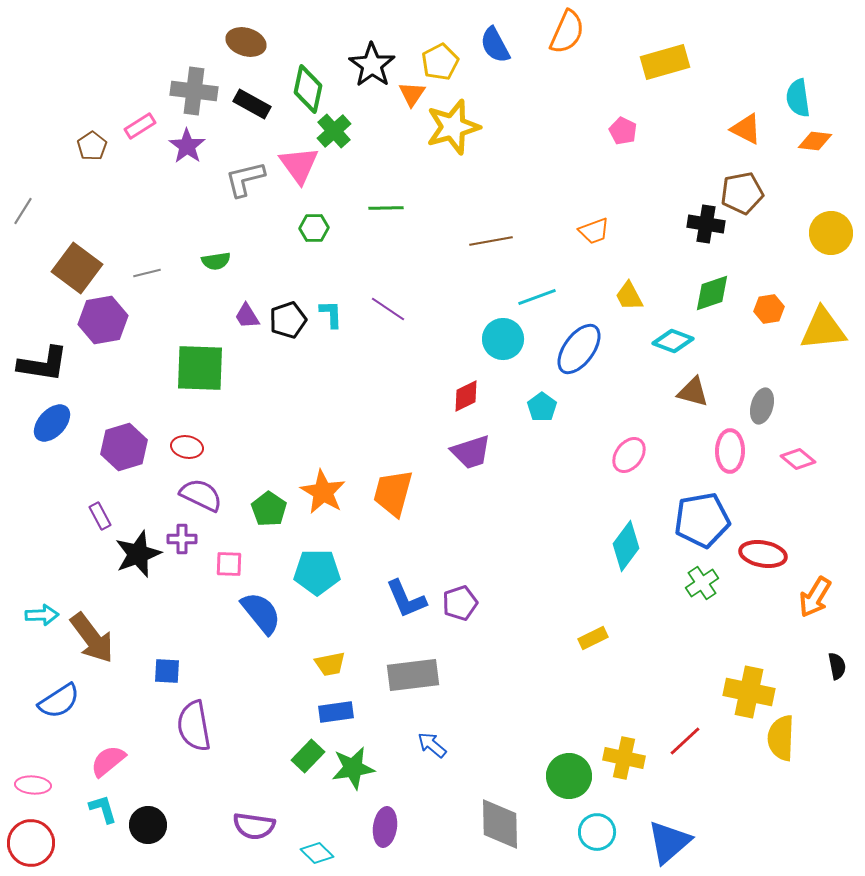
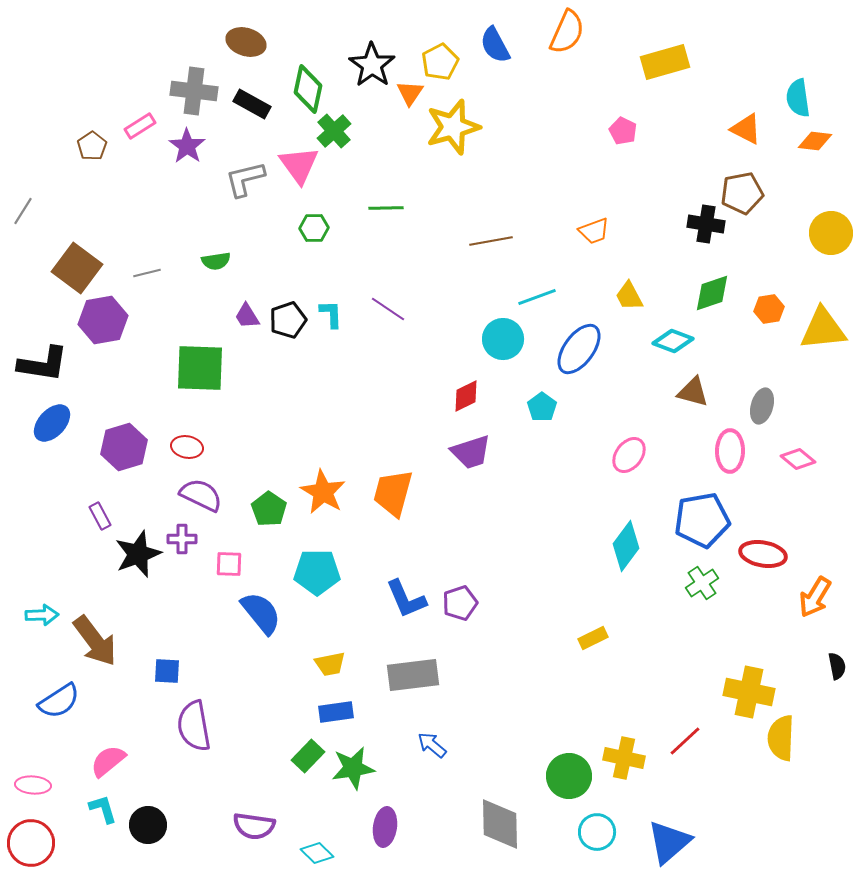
orange triangle at (412, 94): moved 2 px left, 1 px up
brown arrow at (92, 638): moved 3 px right, 3 px down
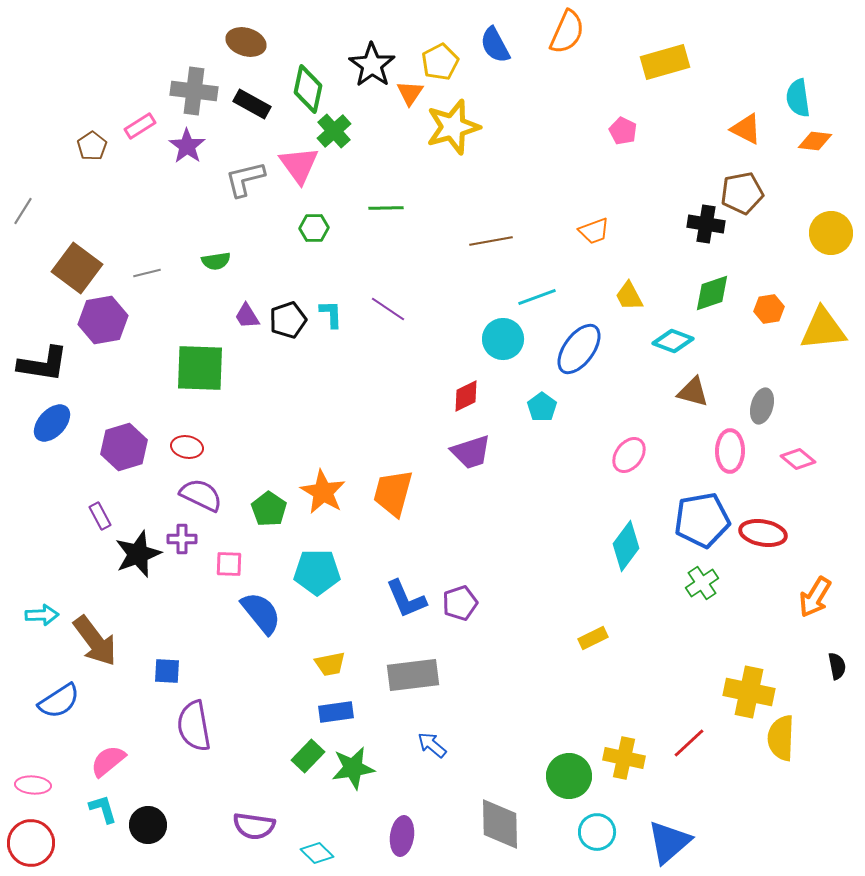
red ellipse at (763, 554): moved 21 px up
red line at (685, 741): moved 4 px right, 2 px down
purple ellipse at (385, 827): moved 17 px right, 9 px down
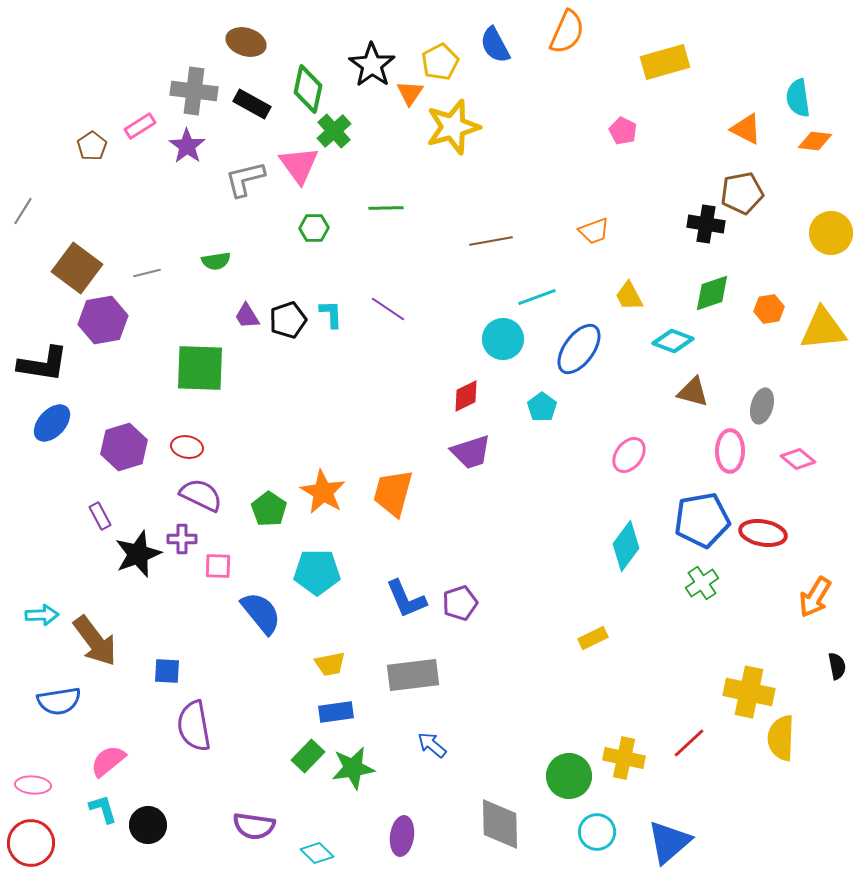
pink square at (229, 564): moved 11 px left, 2 px down
blue semicircle at (59, 701): rotated 24 degrees clockwise
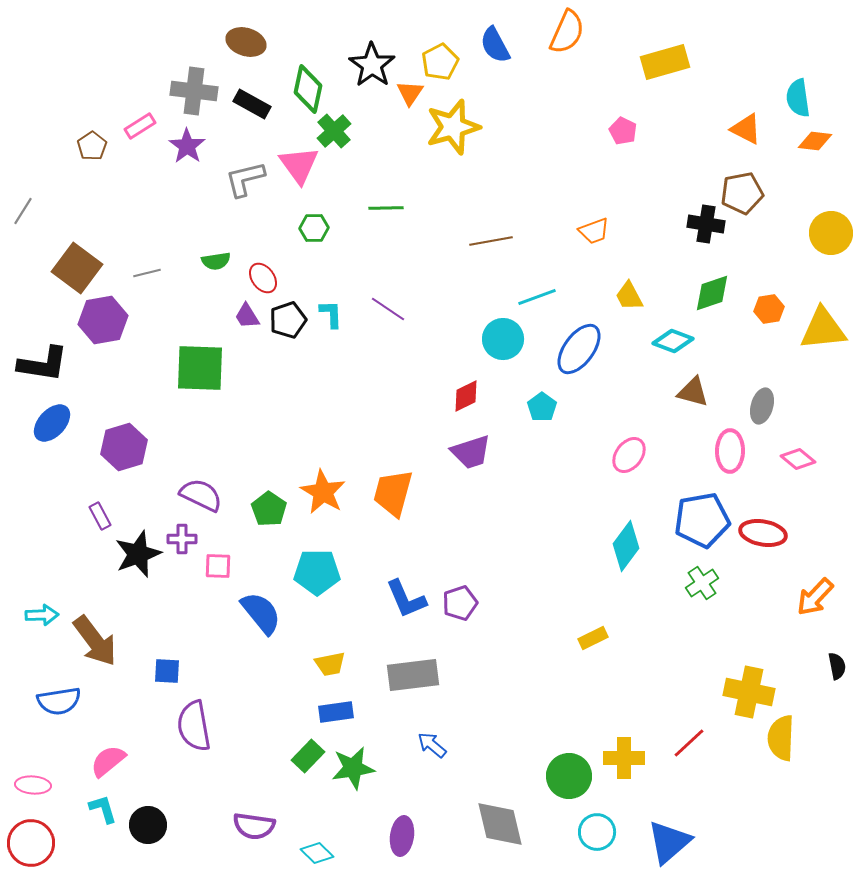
red ellipse at (187, 447): moved 76 px right, 169 px up; rotated 44 degrees clockwise
orange arrow at (815, 597): rotated 12 degrees clockwise
yellow cross at (624, 758): rotated 12 degrees counterclockwise
gray diamond at (500, 824): rotated 12 degrees counterclockwise
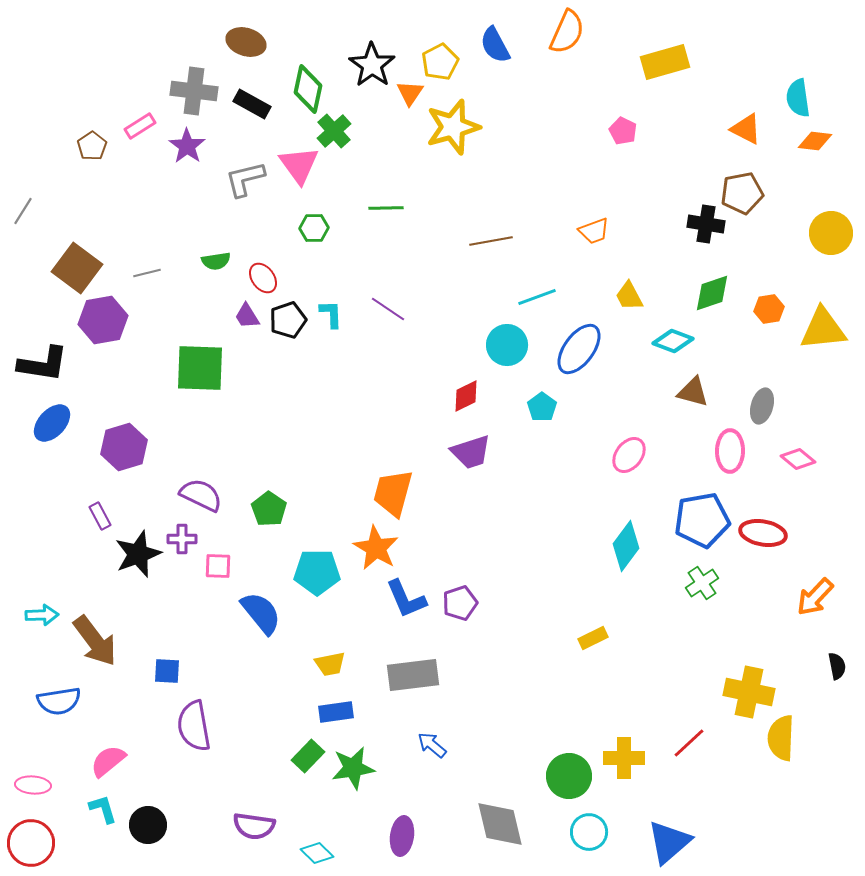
cyan circle at (503, 339): moved 4 px right, 6 px down
orange star at (323, 492): moved 53 px right, 56 px down
cyan circle at (597, 832): moved 8 px left
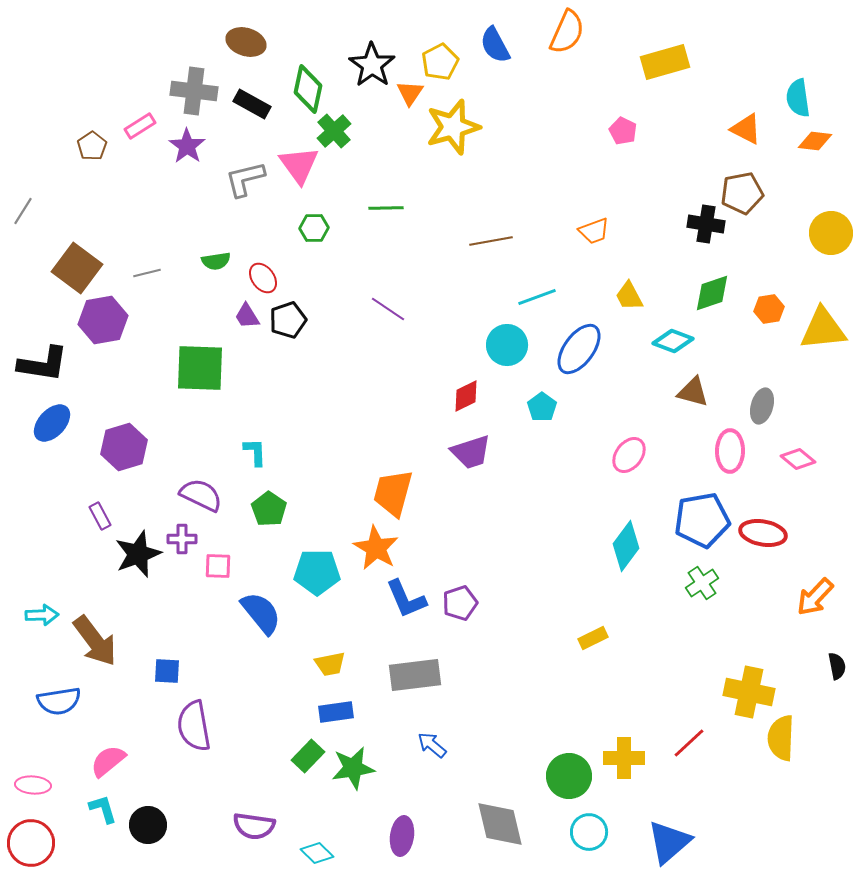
cyan L-shape at (331, 314): moved 76 px left, 138 px down
gray rectangle at (413, 675): moved 2 px right
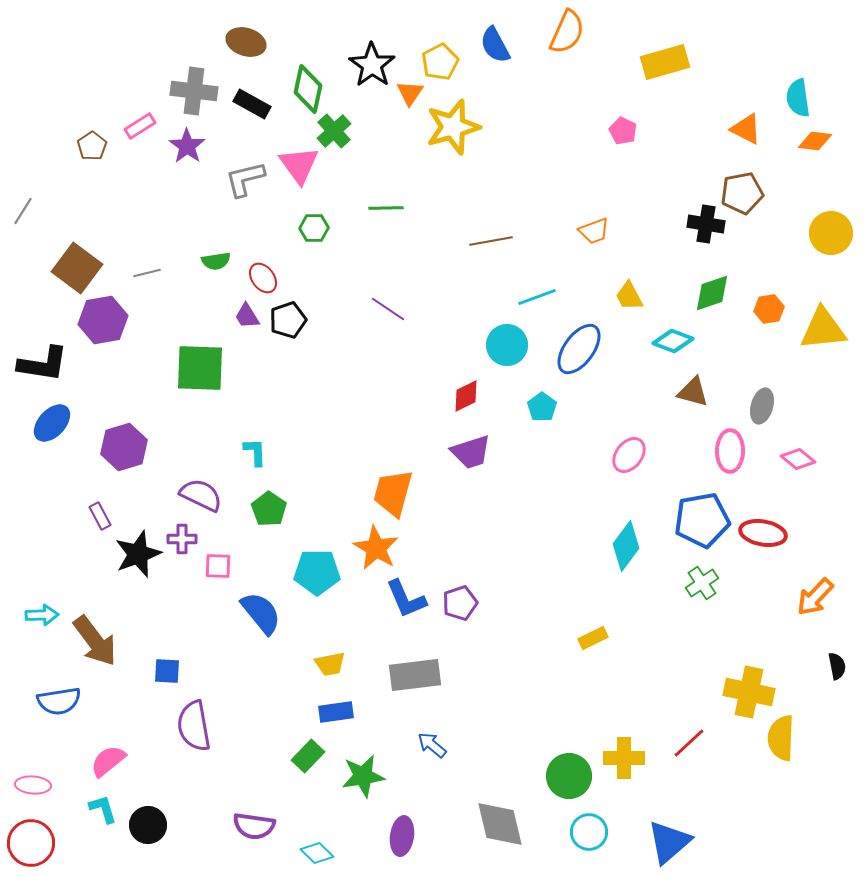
green star at (353, 768): moved 10 px right, 8 px down
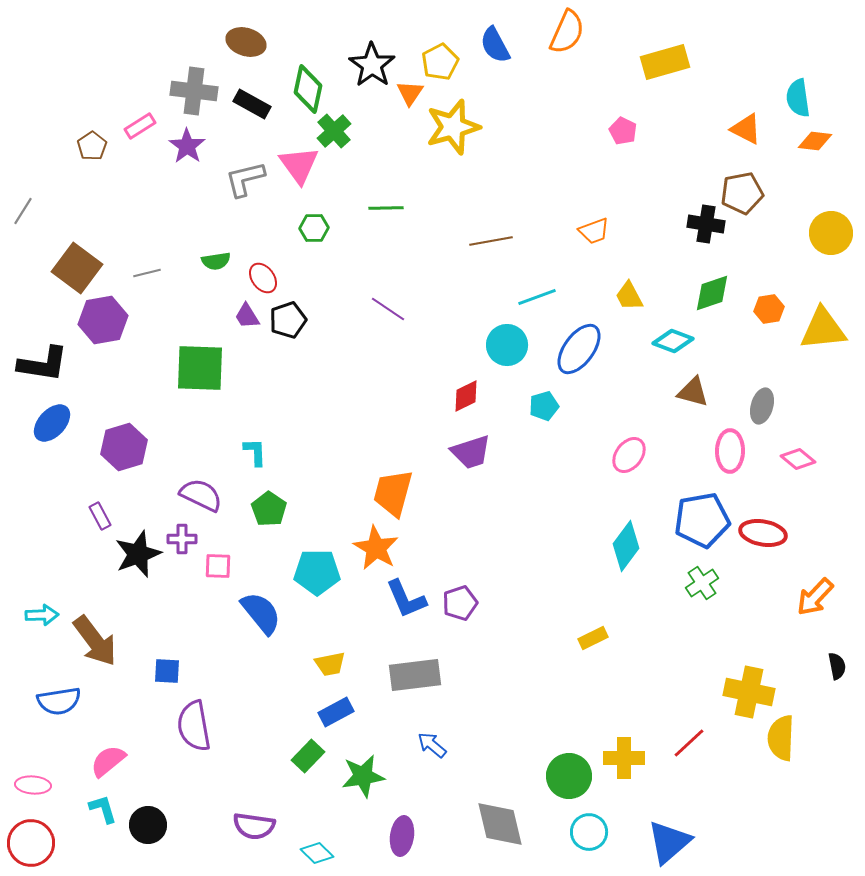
cyan pentagon at (542, 407): moved 2 px right, 1 px up; rotated 20 degrees clockwise
blue rectangle at (336, 712): rotated 20 degrees counterclockwise
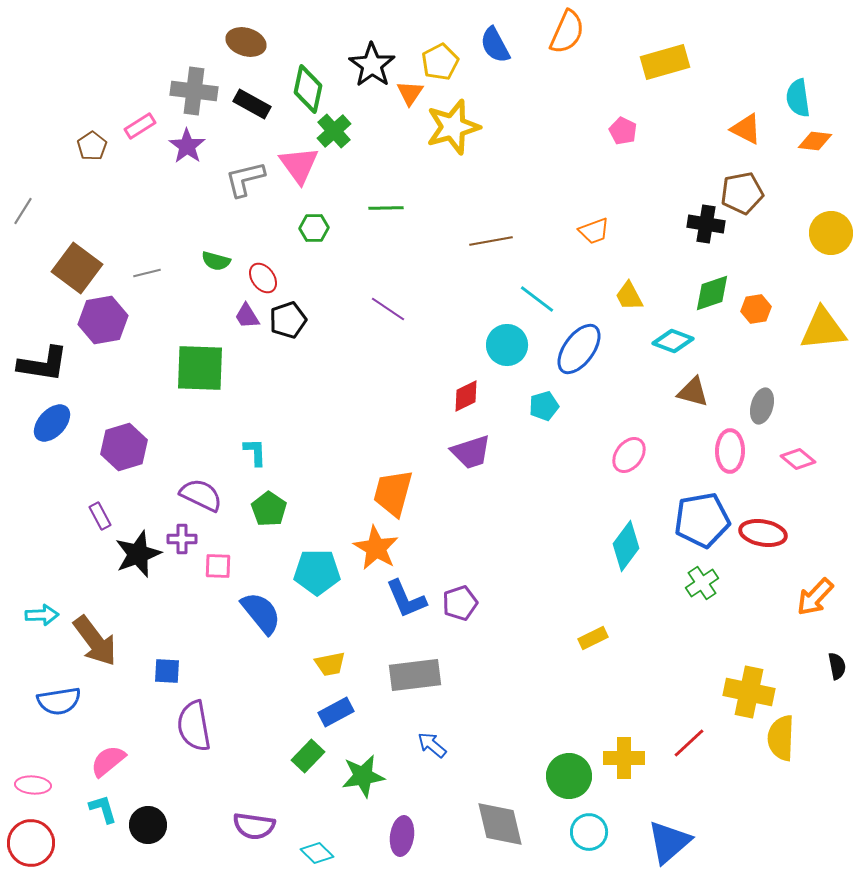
green semicircle at (216, 261): rotated 24 degrees clockwise
cyan line at (537, 297): moved 2 px down; rotated 57 degrees clockwise
orange hexagon at (769, 309): moved 13 px left
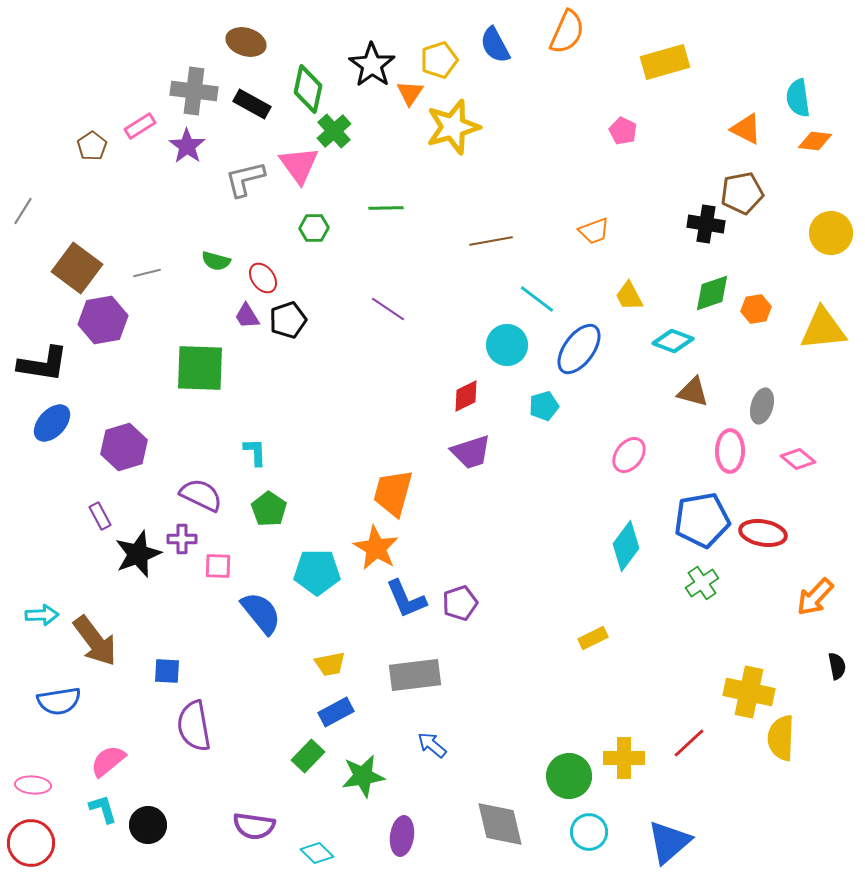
yellow pentagon at (440, 62): moved 1 px left, 2 px up; rotated 9 degrees clockwise
